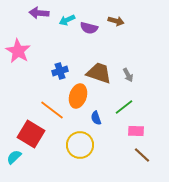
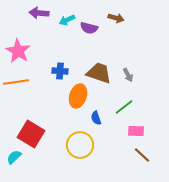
brown arrow: moved 3 px up
blue cross: rotated 21 degrees clockwise
orange line: moved 36 px left, 28 px up; rotated 45 degrees counterclockwise
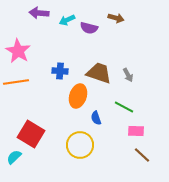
green line: rotated 66 degrees clockwise
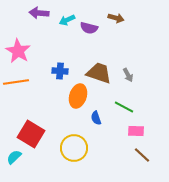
yellow circle: moved 6 px left, 3 px down
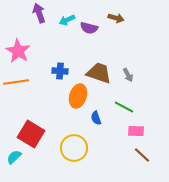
purple arrow: rotated 66 degrees clockwise
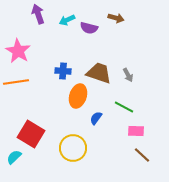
purple arrow: moved 1 px left, 1 px down
blue cross: moved 3 px right
blue semicircle: rotated 56 degrees clockwise
yellow circle: moved 1 px left
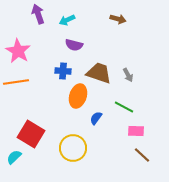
brown arrow: moved 2 px right, 1 px down
purple semicircle: moved 15 px left, 17 px down
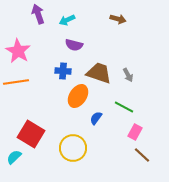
orange ellipse: rotated 15 degrees clockwise
pink rectangle: moved 1 px left, 1 px down; rotated 63 degrees counterclockwise
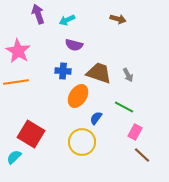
yellow circle: moved 9 px right, 6 px up
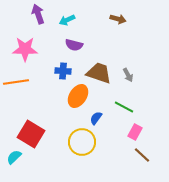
pink star: moved 7 px right, 2 px up; rotated 30 degrees counterclockwise
